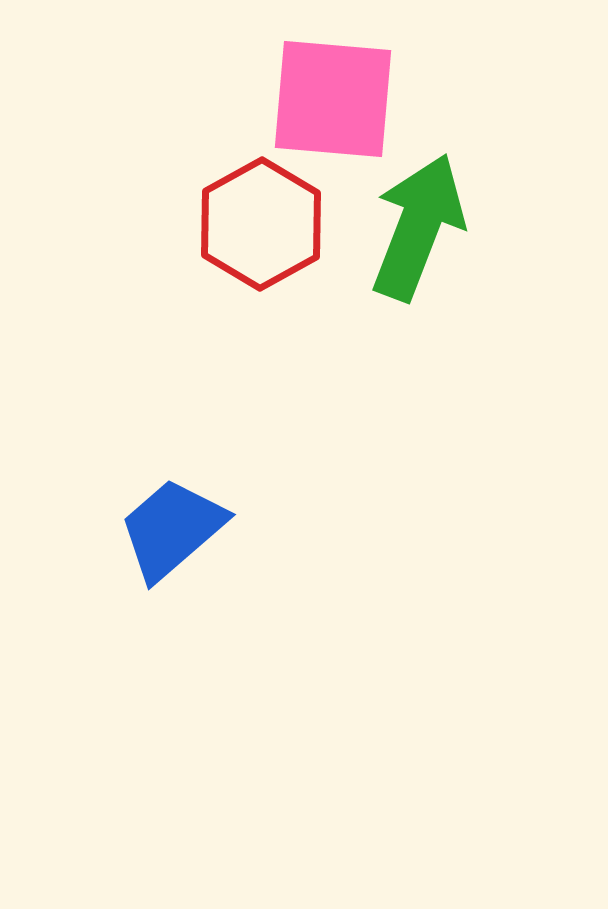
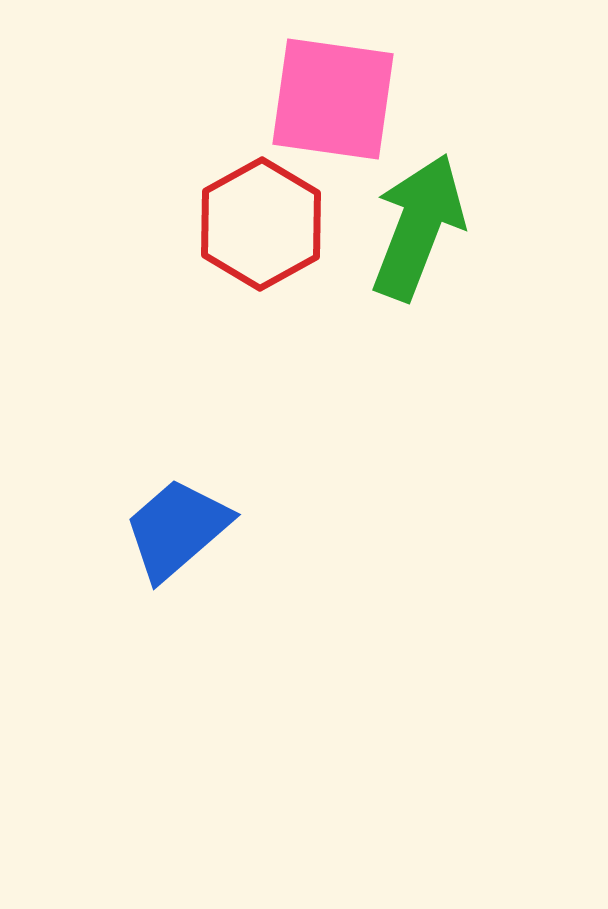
pink square: rotated 3 degrees clockwise
blue trapezoid: moved 5 px right
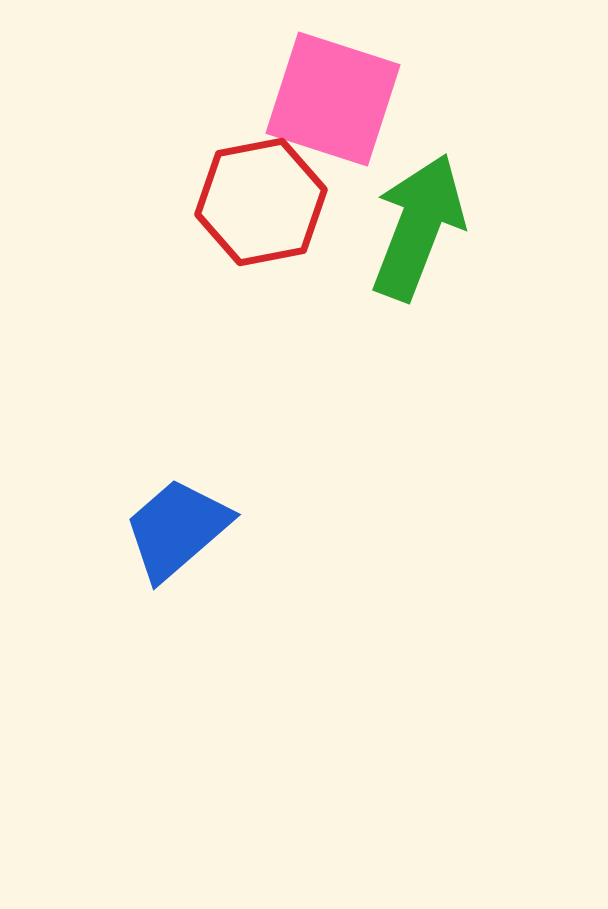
pink square: rotated 10 degrees clockwise
red hexagon: moved 22 px up; rotated 18 degrees clockwise
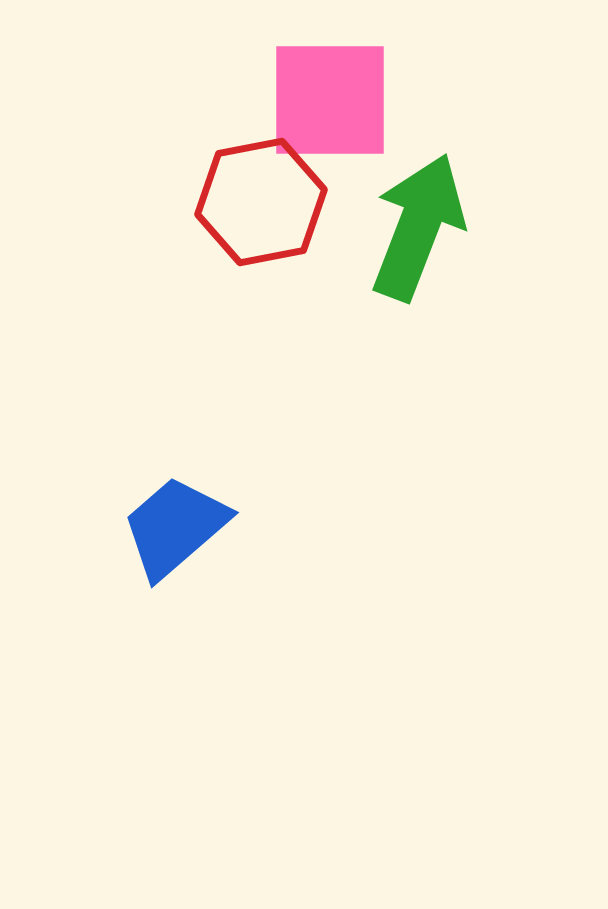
pink square: moved 3 px left, 1 px down; rotated 18 degrees counterclockwise
blue trapezoid: moved 2 px left, 2 px up
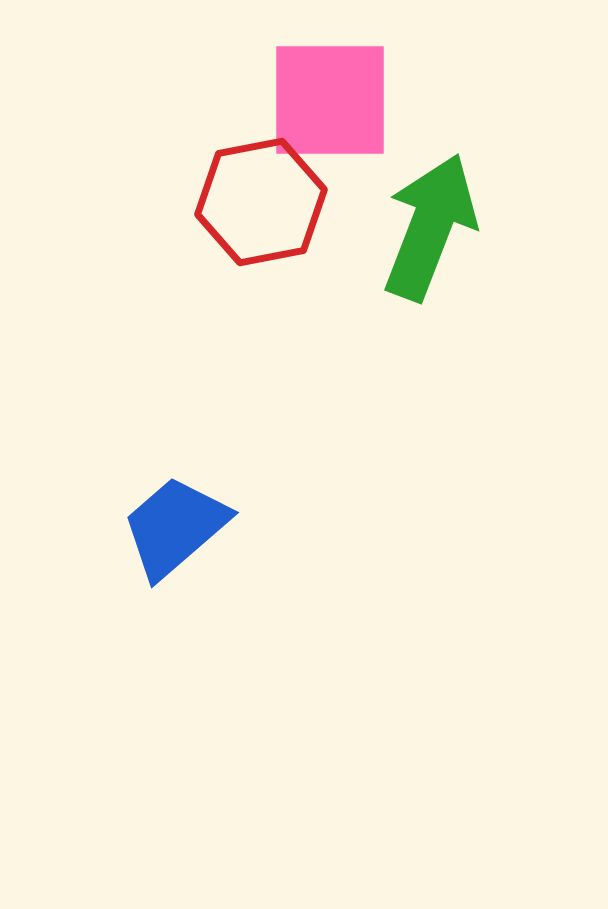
green arrow: moved 12 px right
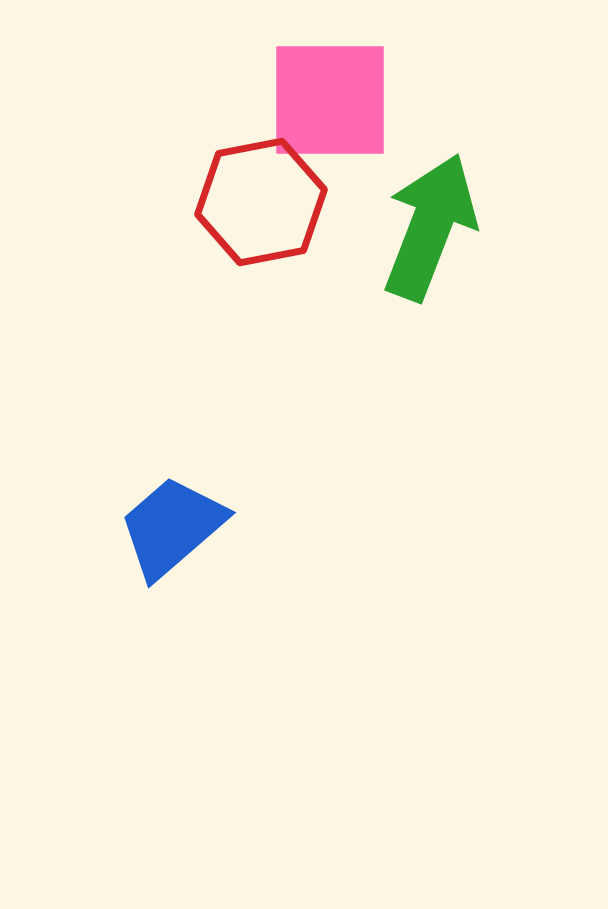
blue trapezoid: moved 3 px left
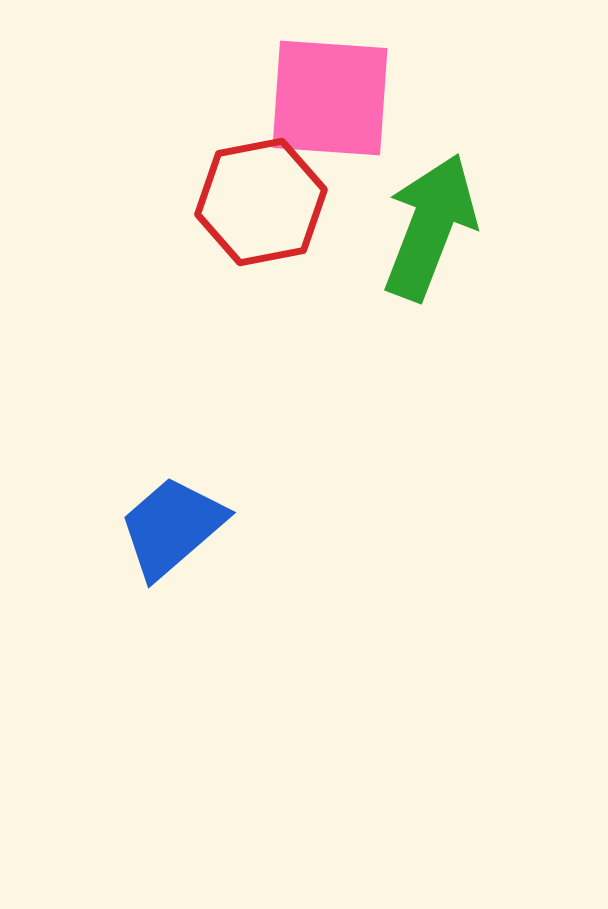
pink square: moved 2 px up; rotated 4 degrees clockwise
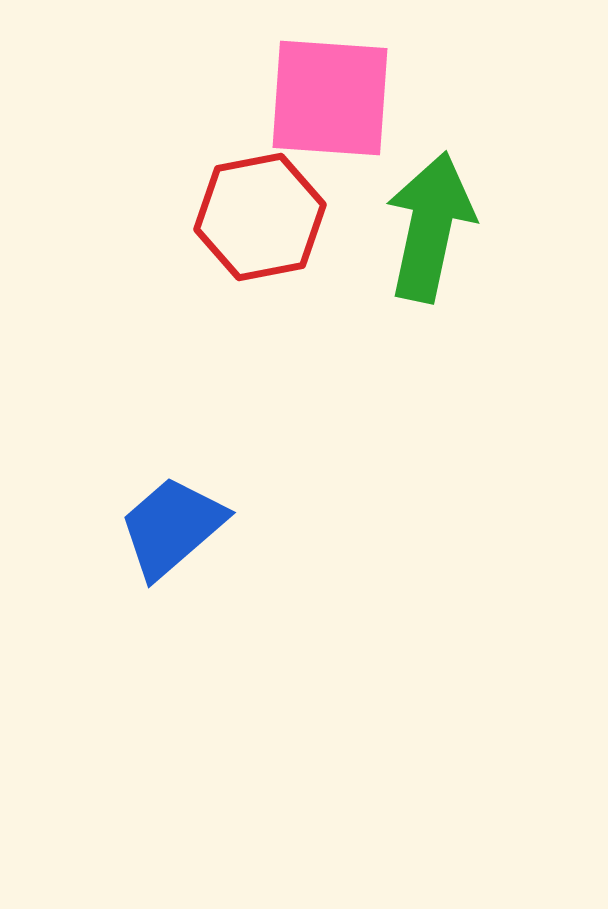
red hexagon: moved 1 px left, 15 px down
green arrow: rotated 9 degrees counterclockwise
